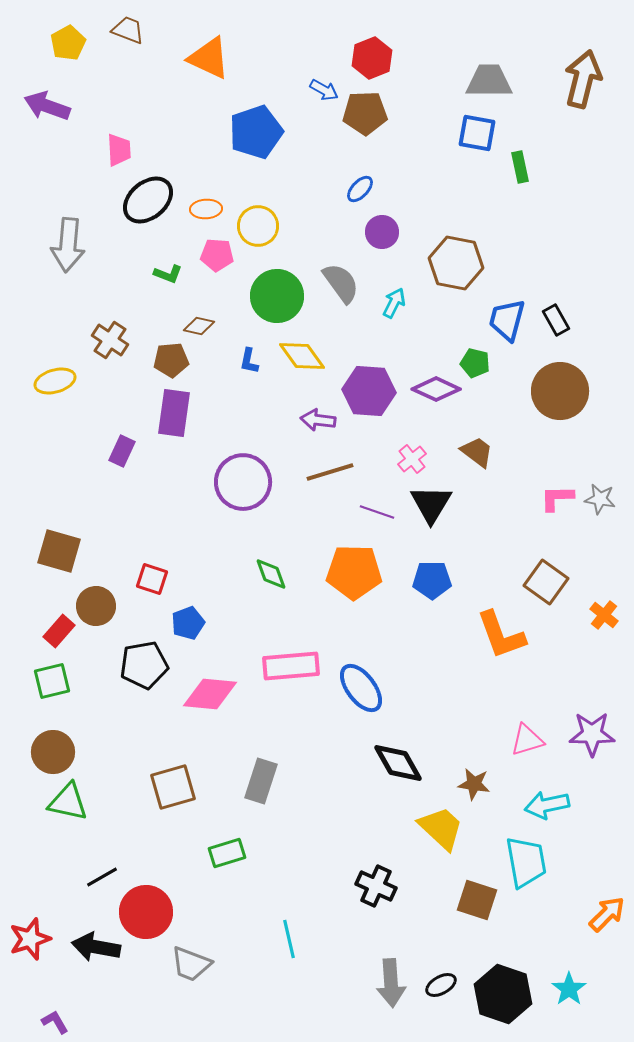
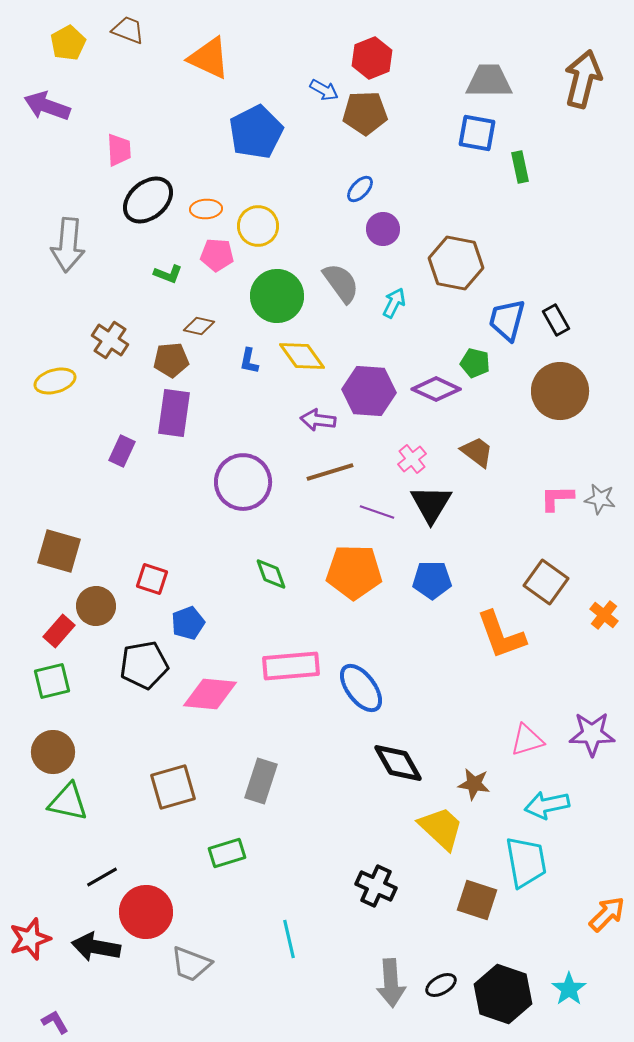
blue pentagon at (256, 132): rotated 8 degrees counterclockwise
purple circle at (382, 232): moved 1 px right, 3 px up
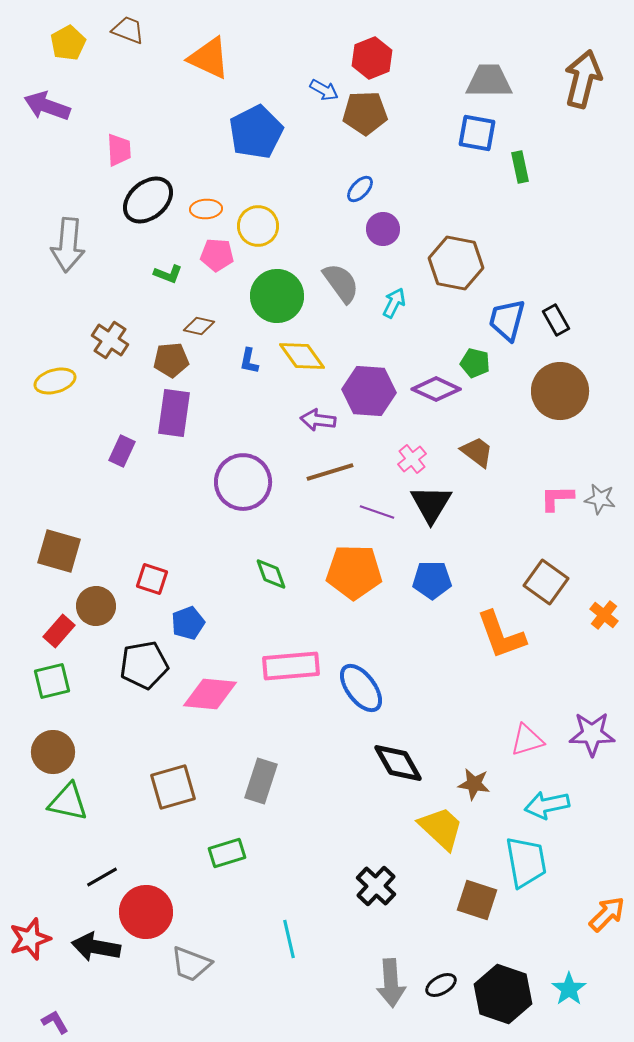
black cross at (376, 886): rotated 18 degrees clockwise
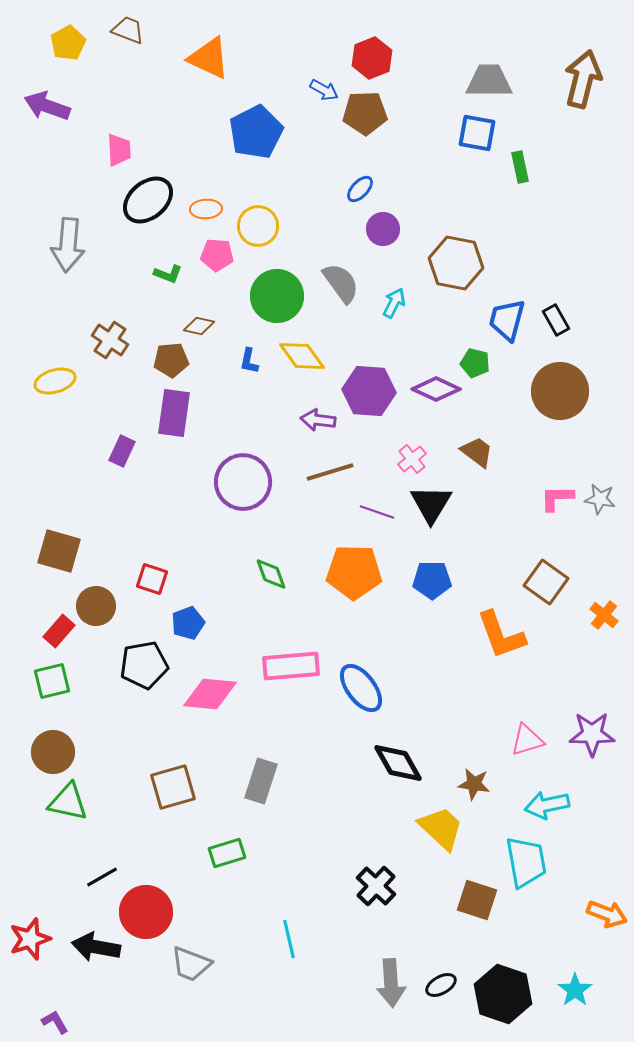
orange arrow at (607, 914): rotated 66 degrees clockwise
cyan star at (569, 989): moved 6 px right, 1 px down
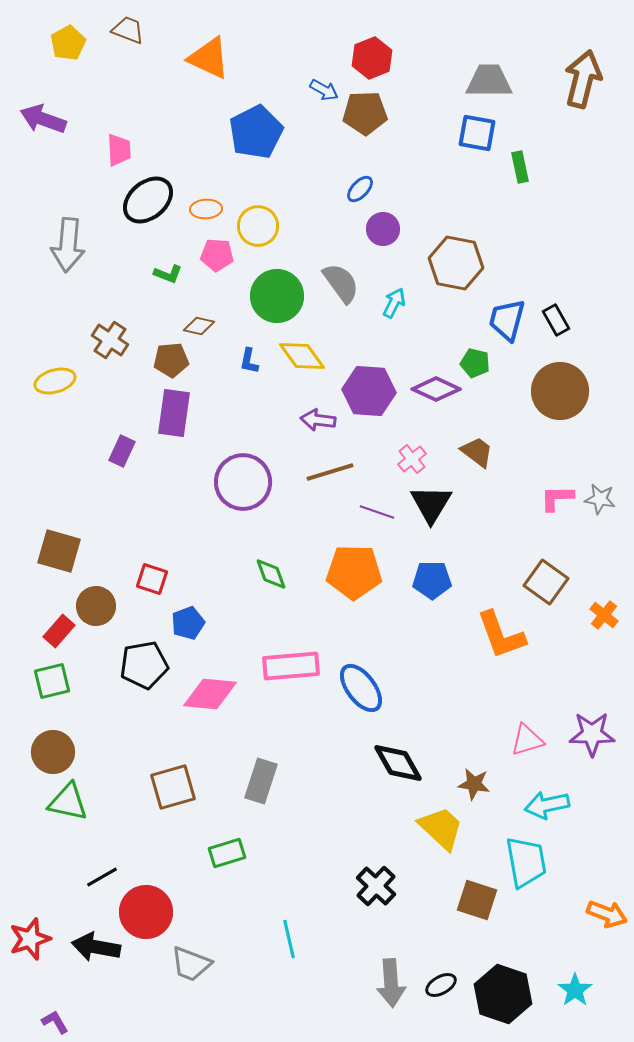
purple arrow at (47, 106): moved 4 px left, 13 px down
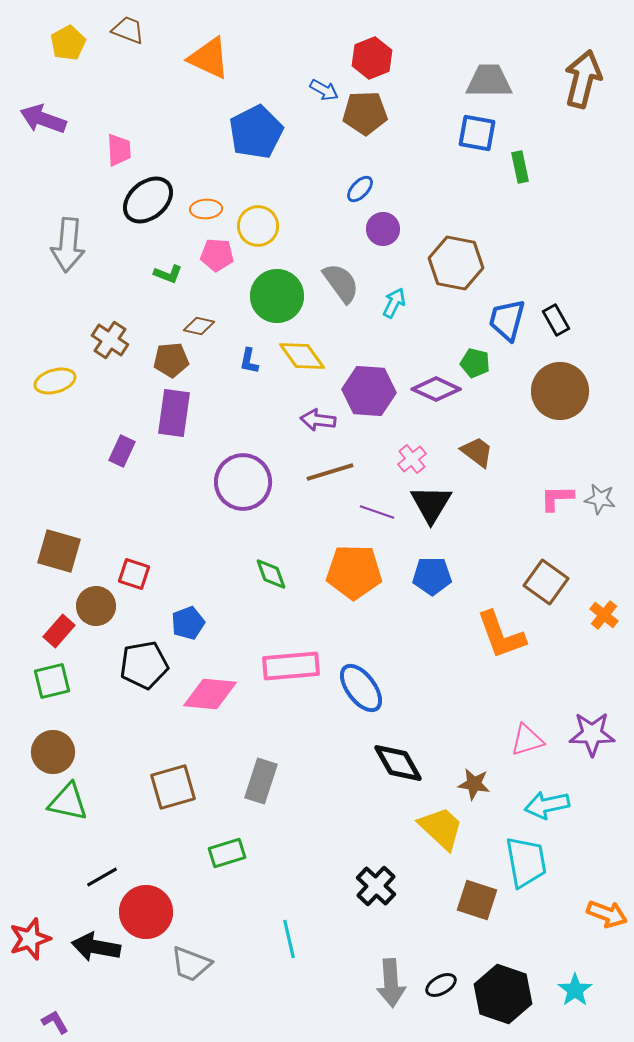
red square at (152, 579): moved 18 px left, 5 px up
blue pentagon at (432, 580): moved 4 px up
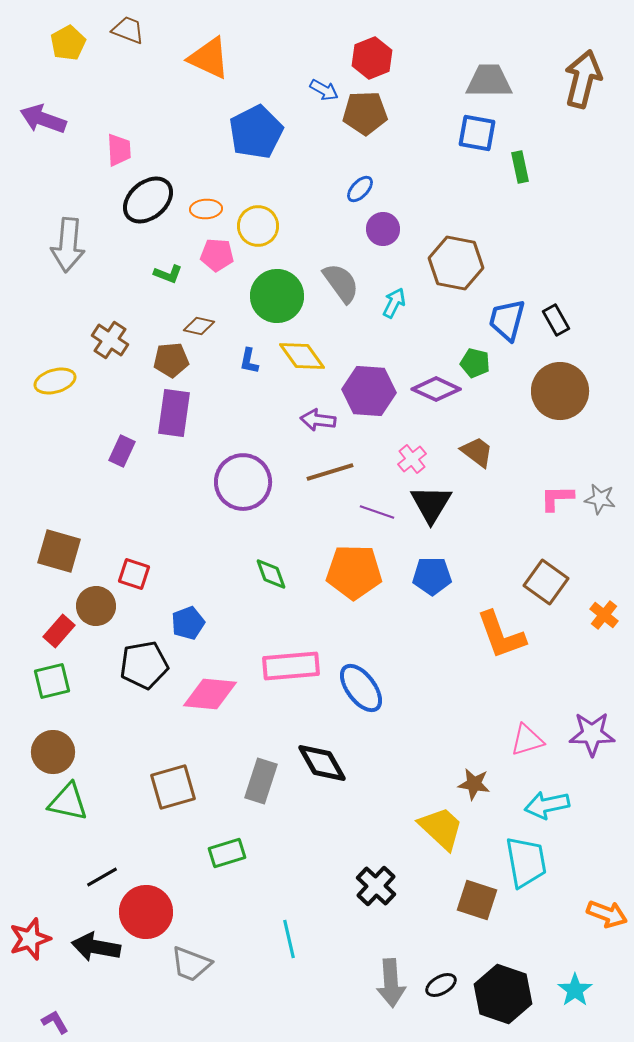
black diamond at (398, 763): moved 76 px left
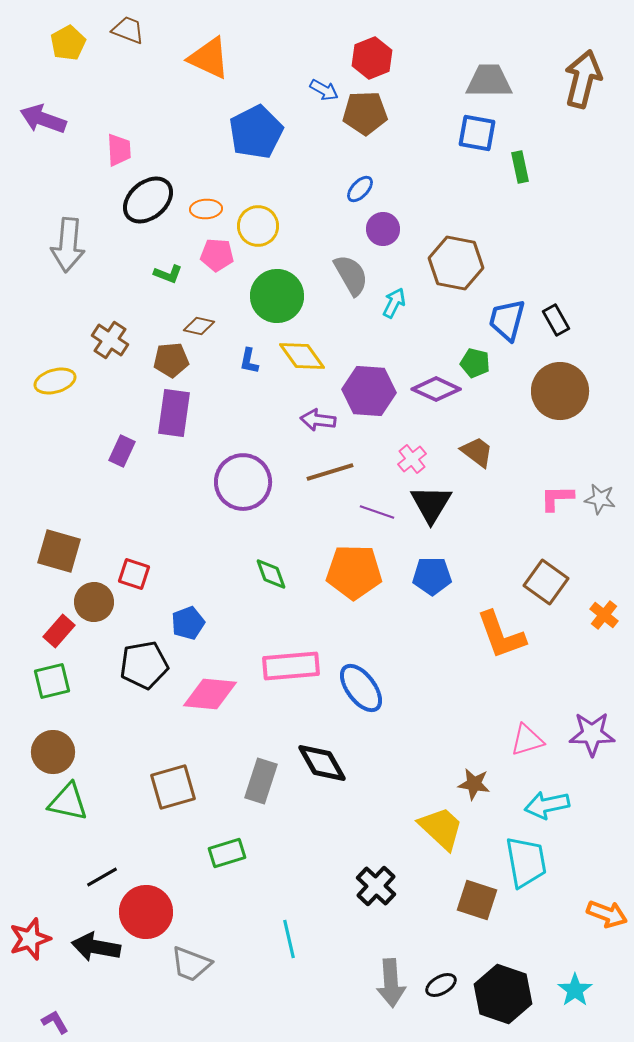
gray semicircle at (341, 283): moved 10 px right, 8 px up; rotated 6 degrees clockwise
brown circle at (96, 606): moved 2 px left, 4 px up
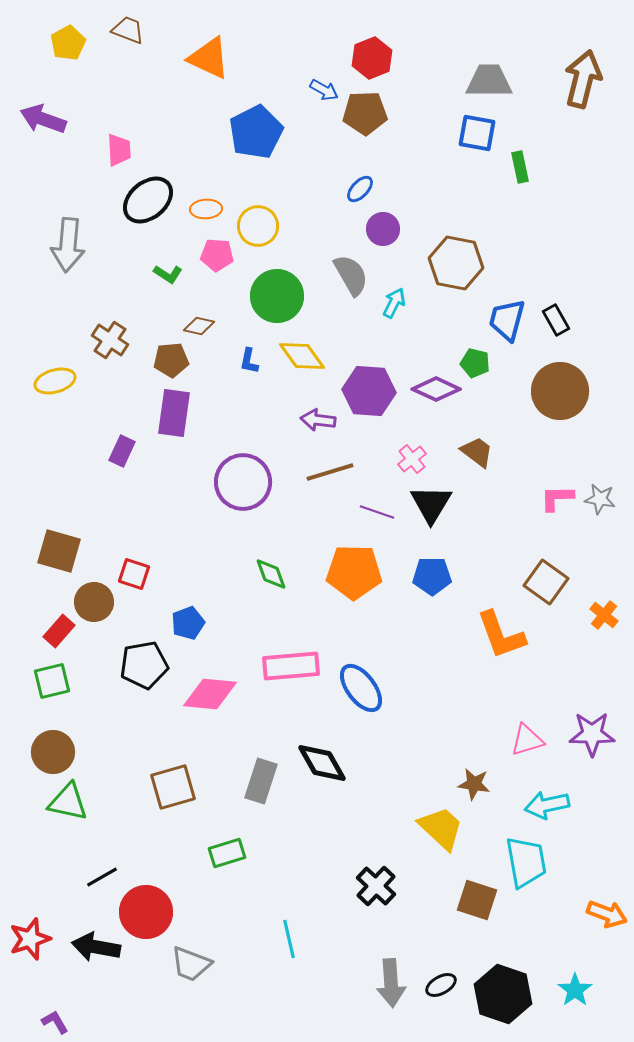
green L-shape at (168, 274): rotated 12 degrees clockwise
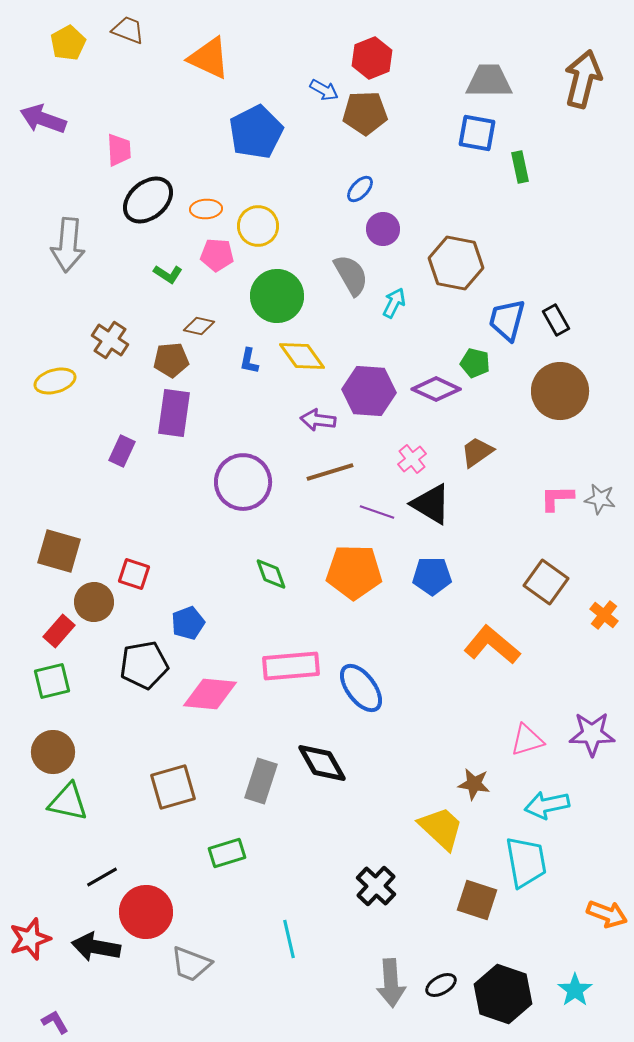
brown trapezoid at (477, 452): rotated 72 degrees counterclockwise
black triangle at (431, 504): rotated 30 degrees counterclockwise
orange L-shape at (501, 635): moved 9 px left, 10 px down; rotated 150 degrees clockwise
